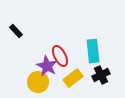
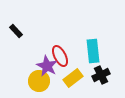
yellow circle: moved 1 px right, 1 px up
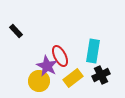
cyan rectangle: rotated 15 degrees clockwise
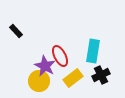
purple star: moved 2 px left
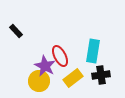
black cross: rotated 18 degrees clockwise
